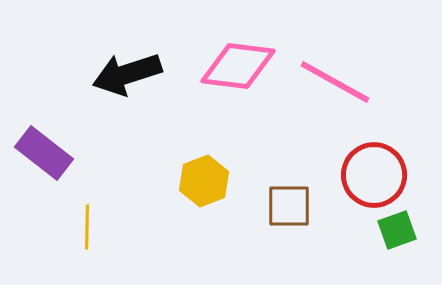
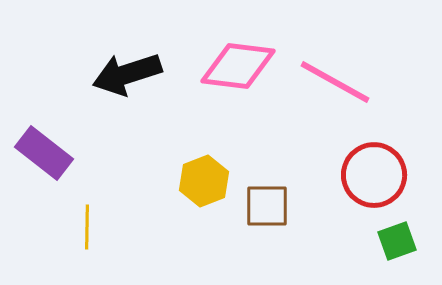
brown square: moved 22 px left
green square: moved 11 px down
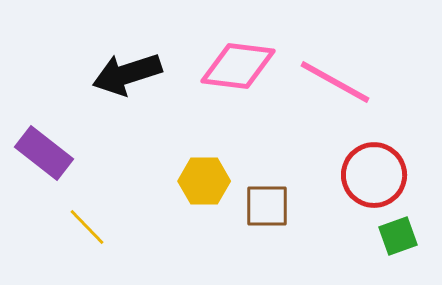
yellow hexagon: rotated 21 degrees clockwise
yellow line: rotated 45 degrees counterclockwise
green square: moved 1 px right, 5 px up
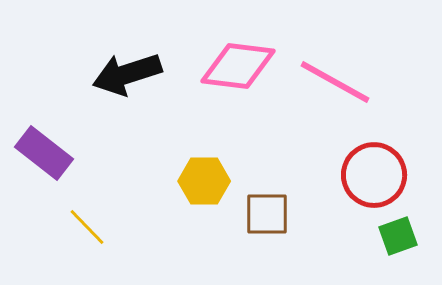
brown square: moved 8 px down
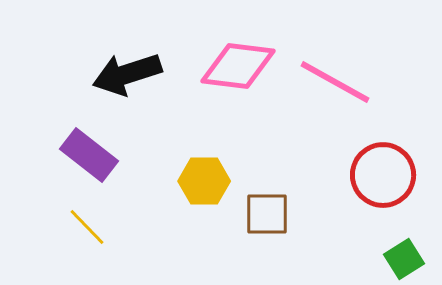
purple rectangle: moved 45 px right, 2 px down
red circle: moved 9 px right
green square: moved 6 px right, 23 px down; rotated 12 degrees counterclockwise
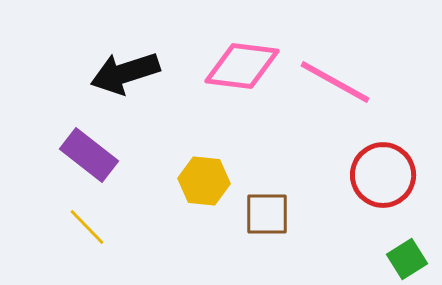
pink diamond: moved 4 px right
black arrow: moved 2 px left, 1 px up
yellow hexagon: rotated 6 degrees clockwise
green square: moved 3 px right
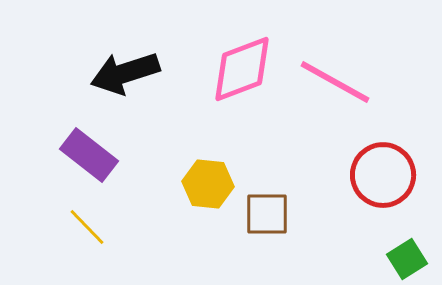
pink diamond: moved 3 px down; rotated 28 degrees counterclockwise
yellow hexagon: moved 4 px right, 3 px down
